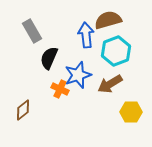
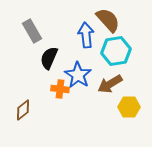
brown semicircle: rotated 64 degrees clockwise
cyan hexagon: rotated 12 degrees clockwise
blue star: rotated 20 degrees counterclockwise
orange cross: rotated 18 degrees counterclockwise
yellow hexagon: moved 2 px left, 5 px up
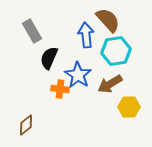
brown diamond: moved 3 px right, 15 px down
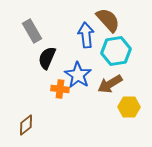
black semicircle: moved 2 px left
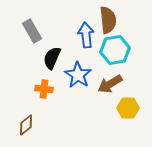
brown semicircle: rotated 36 degrees clockwise
cyan hexagon: moved 1 px left, 1 px up
black semicircle: moved 5 px right
orange cross: moved 16 px left
yellow hexagon: moved 1 px left, 1 px down
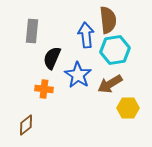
gray rectangle: rotated 35 degrees clockwise
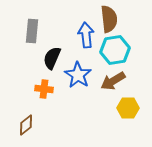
brown semicircle: moved 1 px right, 1 px up
brown arrow: moved 3 px right, 3 px up
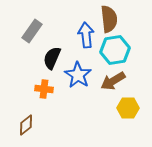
gray rectangle: rotated 30 degrees clockwise
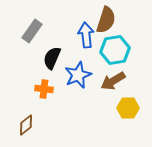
brown semicircle: moved 3 px left, 1 px down; rotated 24 degrees clockwise
blue star: rotated 16 degrees clockwise
